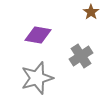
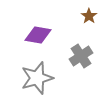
brown star: moved 2 px left, 4 px down
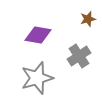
brown star: moved 1 px left, 3 px down; rotated 21 degrees clockwise
gray cross: moved 2 px left
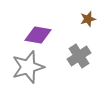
gray star: moved 9 px left, 11 px up
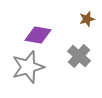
brown star: moved 1 px left
gray cross: rotated 15 degrees counterclockwise
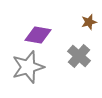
brown star: moved 2 px right, 3 px down
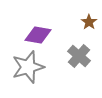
brown star: rotated 21 degrees counterclockwise
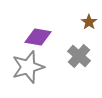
purple diamond: moved 2 px down
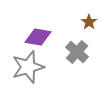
gray cross: moved 2 px left, 4 px up
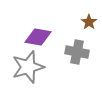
gray cross: rotated 30 degrees counterclockwise
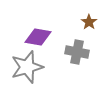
gray star: moved 1 px left
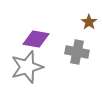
purple diamond: moved 2 px left, 2 px down
